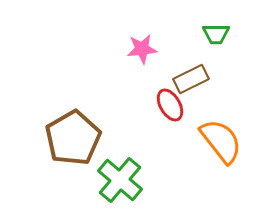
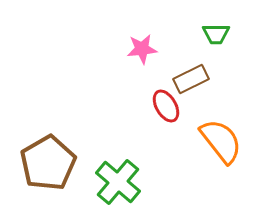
red ellipse: moved 4 px left, 1 px down
brown pentagon: moved 25 px left, 25 px down
green cross: moved 2 px left, 2 px down
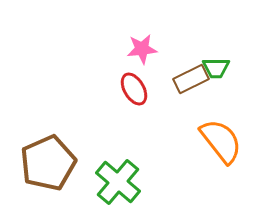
green trapezoid: moved 34 px down
red ellipse: moved 32 px left, 17 px up
brown pentagon: rotated 6 degrees clockwise
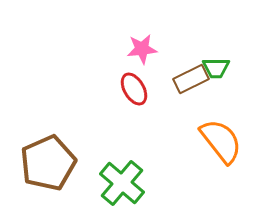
green cross: moved 4 px right, 1 px down
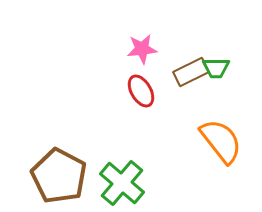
brown rectangle: moved 7 px up
red ellipse: moved 7 px right, 2 px down
brown pentagon: moved 11 px right, 13 px down; rotated 20 degrees counterclockwise
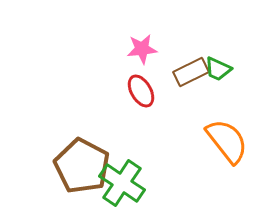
green trapezoid: moved 2 px right, 1 px down; rotated 24 degrees clockwise
orange semicircle: moved 6 px right
brown pentagon: moved 23 px right, 10 px up
green cross: rotated 6 degrees counterclockwise
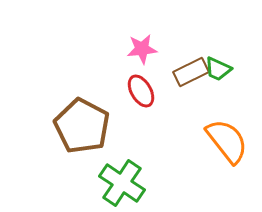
brown pentagon: moved 40 px up
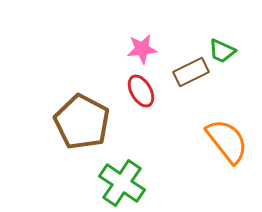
green trapezoid: moved 4 px right, 18 px up
brown pentagon: moved 4 px up
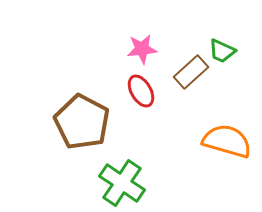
brown rectangle: rotated 16 degrees counterclockwise
orange semicircle: rotated 36 degrees counterclockwise
